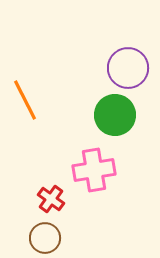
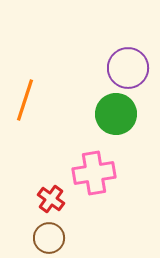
orange line: rotated 45 degrees clockwise
green circle: moved 1 px right, 1 px up
pink cross: moved 3 px down
brown circle: moved 4 px right
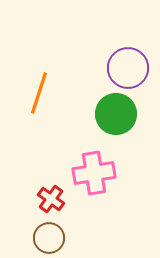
orange line: moved 14 px right, 7 px up
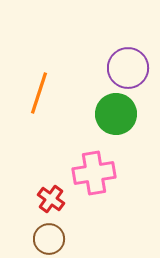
brown circle: moved 1 px down
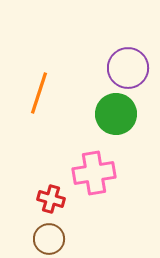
red cross: rotated 20 degrees counterclockwise
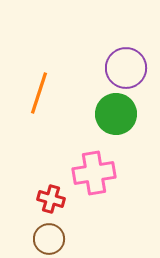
purple circle: moved 2 px left
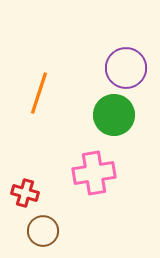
green circle: moved 2 px left, 1 px down
red cross: moved 26 px left, 6 px up
brown circle: moved 6 px left, 8 px up
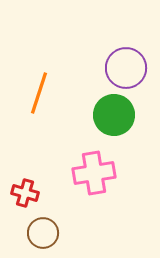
brown circle: moved 2 px down
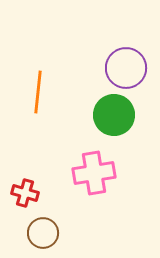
orange line: moved 1 px left, 1 px up; rotated 12 degrees counterclockwise
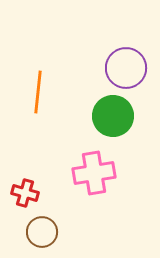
green circle: moved 1 px left, 1 px down
brown circle: moved 1 px left, 1 px up
